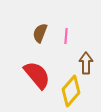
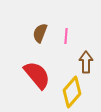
brown arrow: moved 1 px up
yellow diamond: moved 1 px right, 1 px down
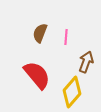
pink line: moved 1 px down
brown arrow: rotated 20 degrees clockwise
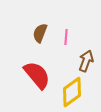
brown arrow: moved 1 px up
yellow diamond: rotated 12 degrees clockwise
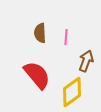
brown semicircle: rotated 24 degrees counterclockwise
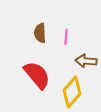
brown arrow: rotated 105 degrees counterclockwise
yellow diamond: rotated 12 degrees counterclockwise
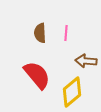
pink line: moved 4 px up
yellow diamond: rotated 8 degrees clockwise
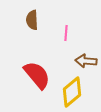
brown semicircle: moved 8 px left, 13 px up
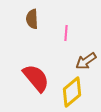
brown semicircle: moved 1 px up
brown arrow: rotated 40 degrees counterclockwise
red semicircle: moved 1 px left, 3 px down
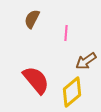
brown semicircle: rotated 30 degrees clockwise
red semicircle: moved 2 px down
